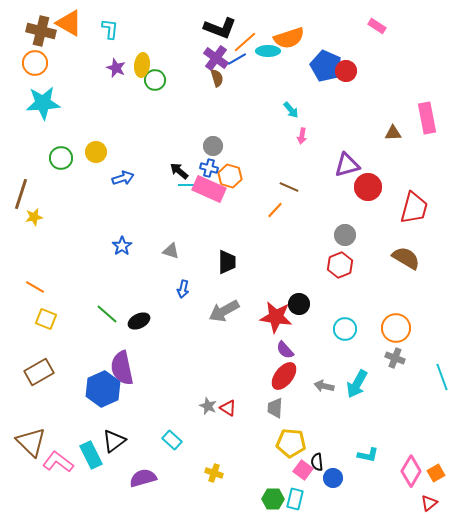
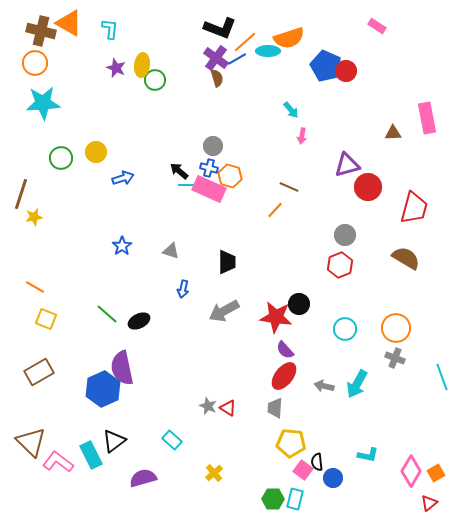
yellow cross at (214, 473): rotated 30 degrees clockwise
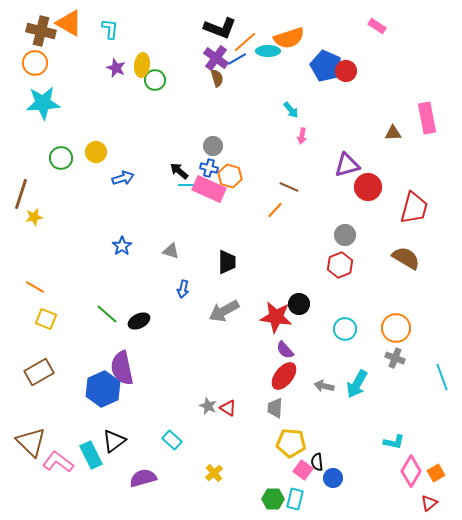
cyan L-shape at (368, 455): moved 26 px right, 13 px up
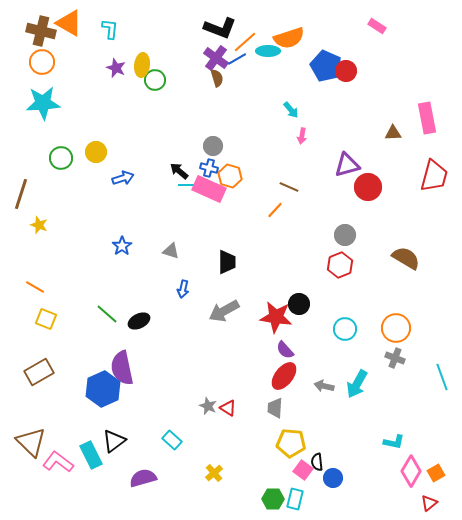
orange circle at (35, 63): moved 7 px right, 1 px up
red trapezoid at (414, 208): moved 20 px right, 32 px up
yellow star at (34, 217): moved 5 px right, 8 px down; rotated 30 degrees clockwise
